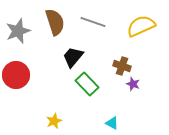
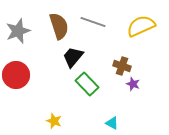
brown semicircle: moved 4 px right, 4 px down
yellow star: rotated 28 degrees counterclockwise
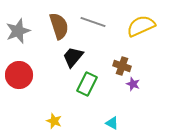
red circle: moved 3 px right
green rectangle: rotated 70 degrees clockwise
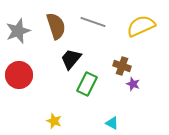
brown semicircle: moved 3 px left
black trapezoid: moved 2 px left, 2 px down
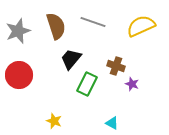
brown cross: moved 6 px left
purple star: moved 1 px left
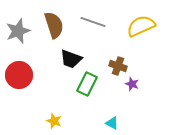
brown semicircle: moved 2 px left, 1 px up
black trapezoid: rotated 110 degrees counterclockwise
brown cross: moved 2 px right
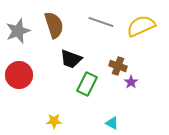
gray line: moved 8 px right
purple star: moved 1 px left, 2 px up; rotated 16 degrees clockwise
yellow star: rotated 21 degrees counterclockwise
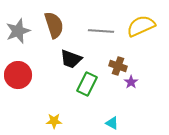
gray line: moved 9 px down; rotated 15 degrees counterclockwise
red circle: moved 1 px left
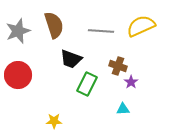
cyan triangle: moved 11 px right, 14 px up; rotated 32 degrees counterclockwise
